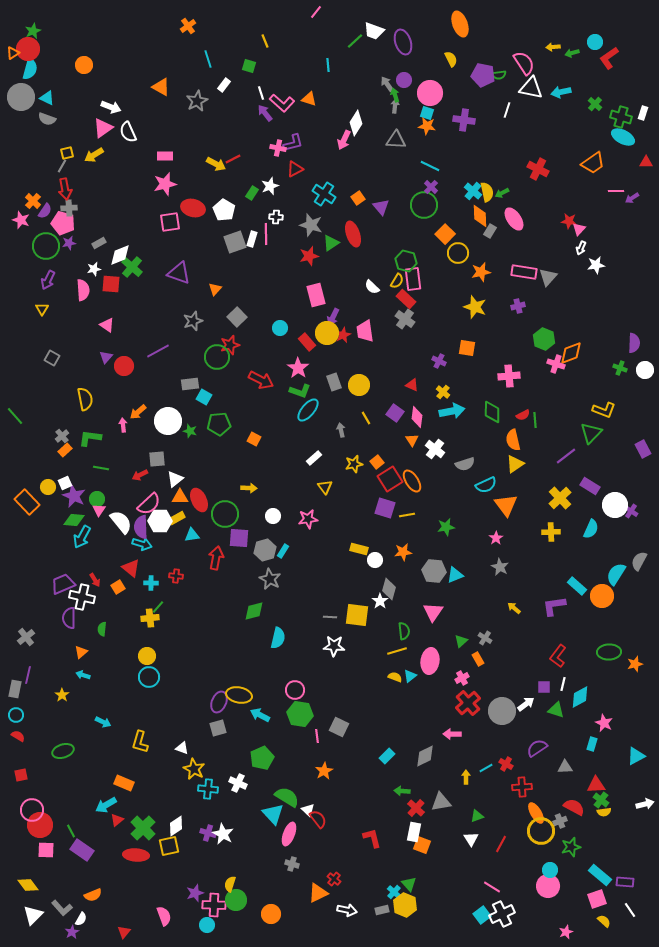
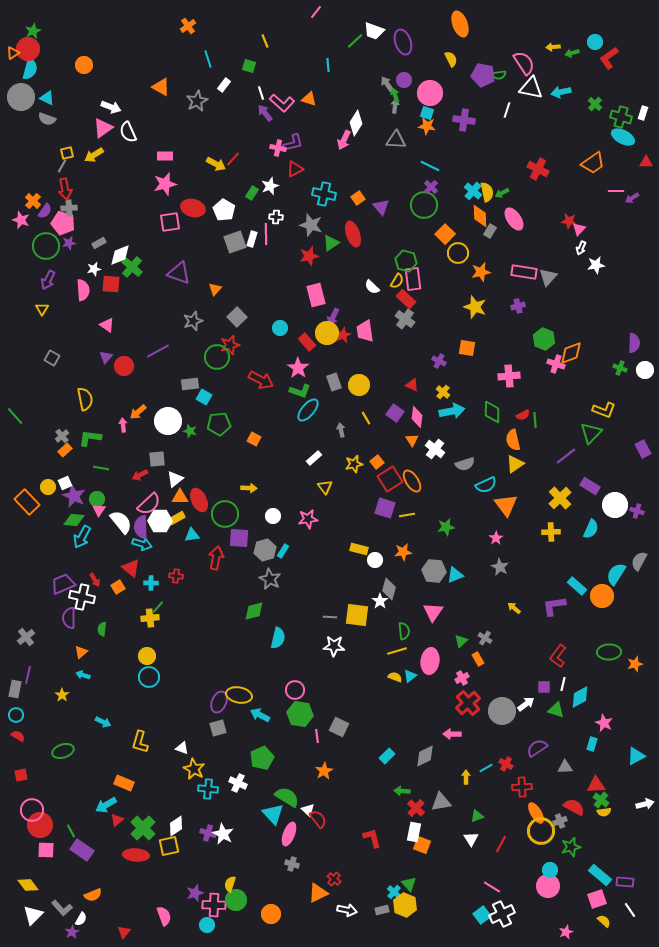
red line at (233, 159): rotated 21 degrees counterclockwise
cyan cross at (324, 194): rotated 20 degrees counterclockwise
purple cross at (631, 511): moved 6 px right; rotated 16 degrees counterclockwise
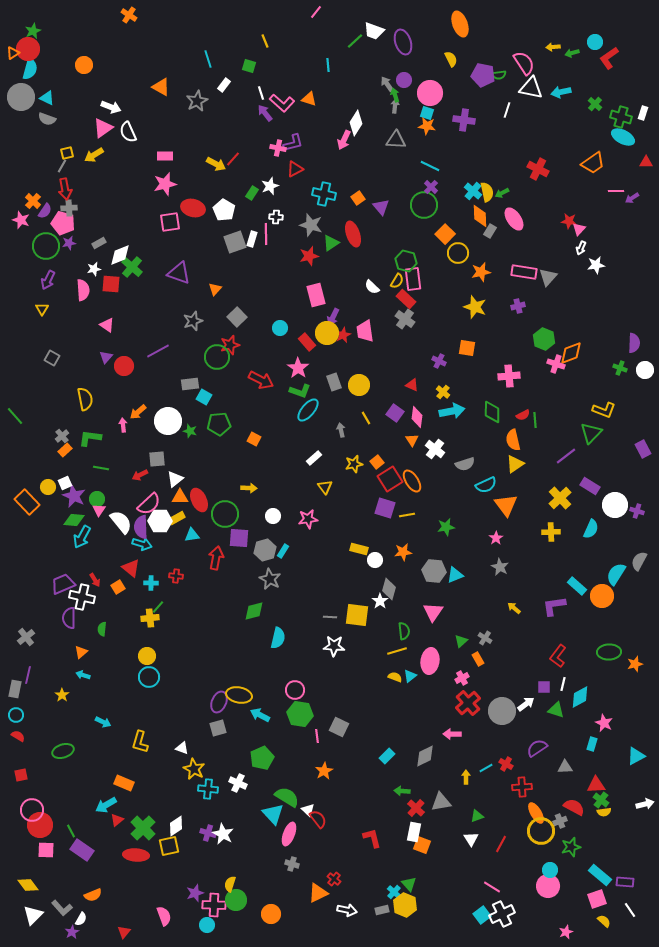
orange cross at (188, 26): moved 59 px left, 11 px up; rotated 21 degrees counterclockwise
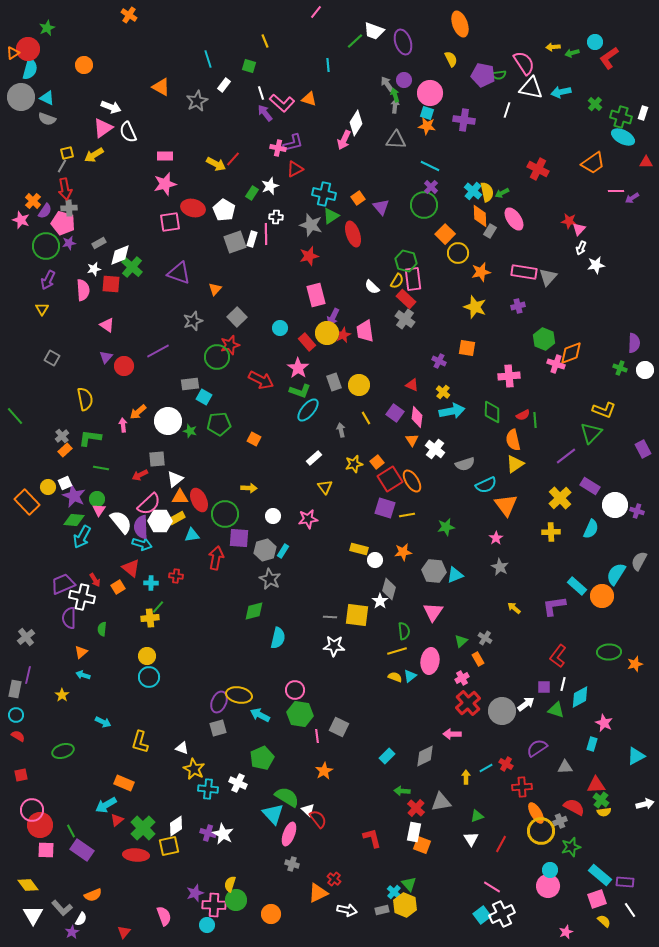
green star at (33, 31): moved 14 px right, 3 px up
green triangle at (331, 243): moved 27 px up
white triangle at (33, 915): rotated 15 degrees counterclockwise
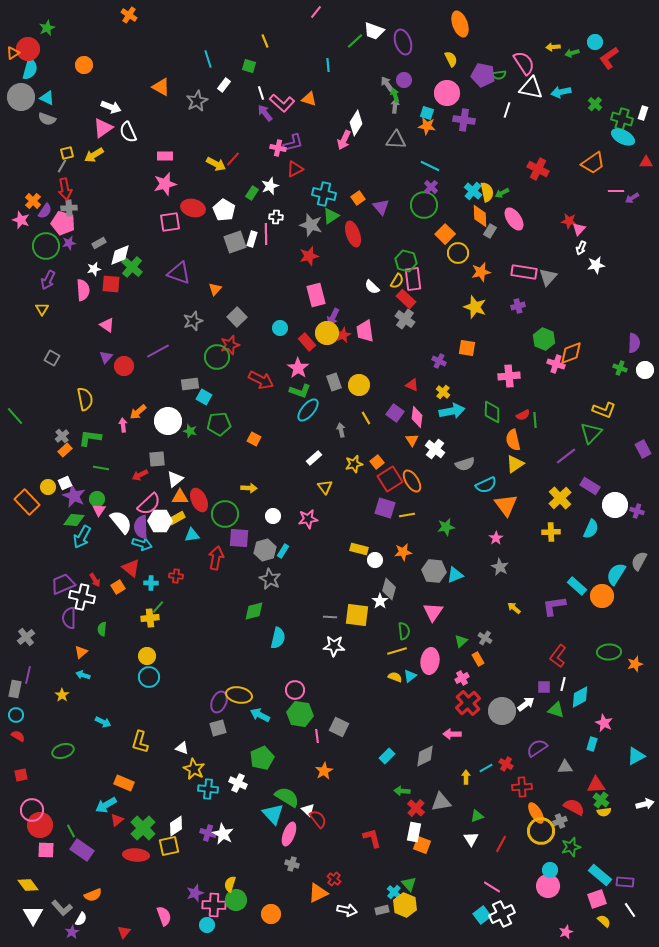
pink circle at (430, 93): moved 17 px right
green cross at (621, 117): moved 1 px right, 2 px down
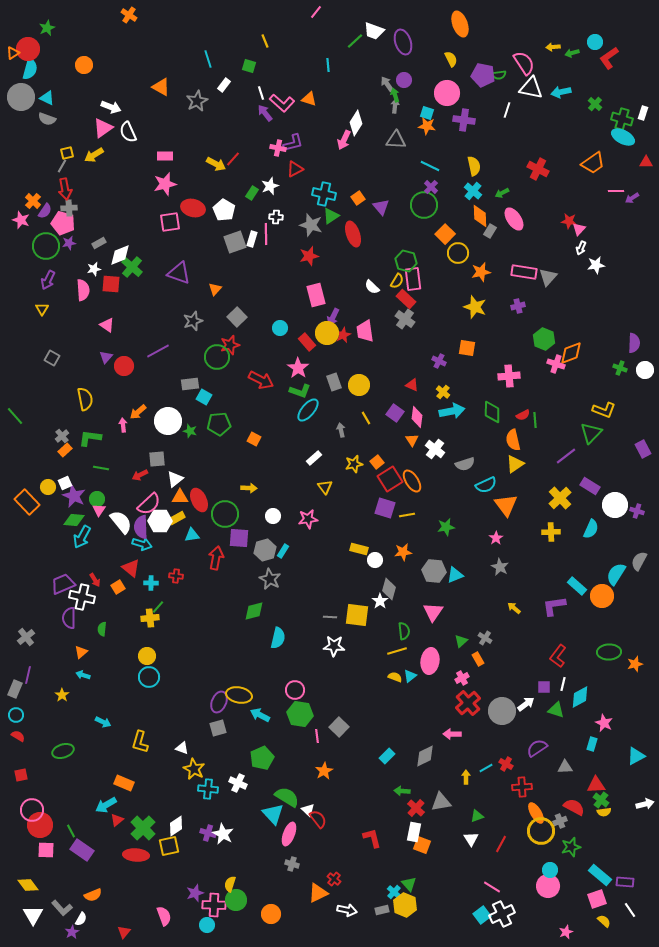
yellow semicircle at (487, 192): moved 13 px left, 26 px up
gray rectangle at (15, 689): rotated 12 degrees clockwise
gray square at (339, 727): rotated 18 degrees clockwise
